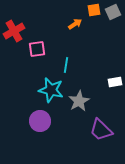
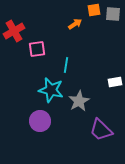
gray square: moved 2 px down; rotated 28 degrees clockwise
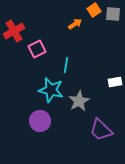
orange square: rotated 24 degrees counterclockwise
pink square: rotated 18 degrees counterclockwise
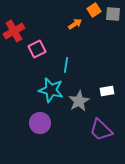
white rectangle: moved 8 px left, 9 px down
purple circle: moved 2 px down
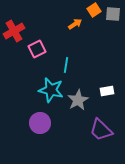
gray star: moved 1 px left, 1 px up
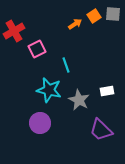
orange square: moved 6 px down
cyan line: rotated 28 degrees counterclockwise
cyan star: moved 2 px left
gray star: moved 1 px right; rotated 15 degrees counterclockwise
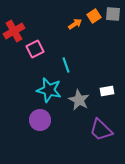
pink square: moved 2 px left
purple circle: moved 3 px up
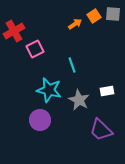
cyan line: moved 6 px right
